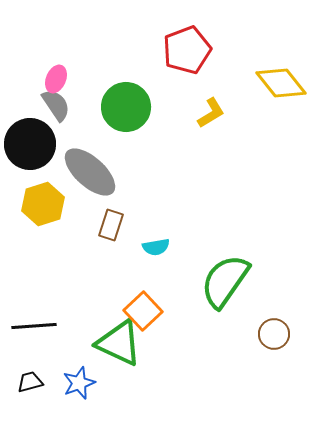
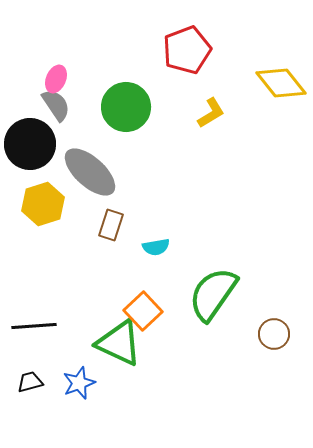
green semicircle: moved 12 px left, 13 px down
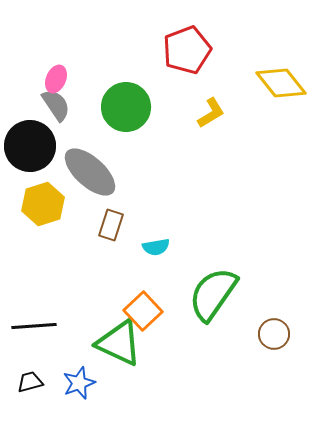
black circle: moved 2 px down
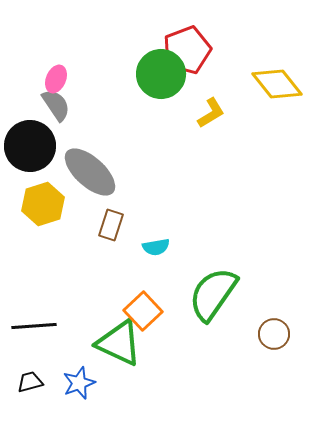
yellow diamond: moved 4 px left, 1 px down
green circle: moved 35 px right, 33 px up
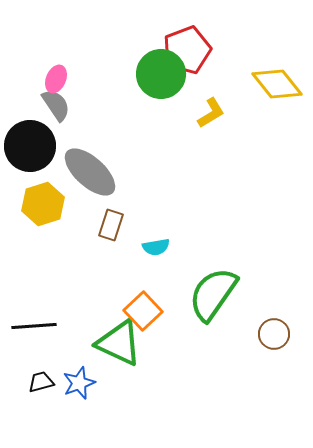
black trapezoid: moved 11 px right
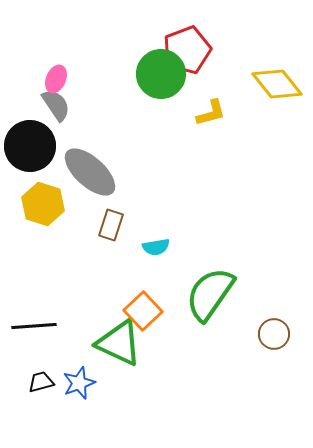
yellow L-shape: rotated 16 degrees clockwise
yellow hexagon: rotated 24 degrees counterclockwise
green semicircle: moved 3 px left
